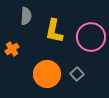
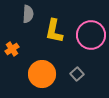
gray semicircle: moved 2 px right, 2 px up
pink circle: moved 2 px up
orange circle: moved 5 px left
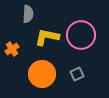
yellow L-shape: moved 7 px left, 6 px down; rotated 90 degrees clockwise
pink circle: moved 10 px left
gray square: rotated 16 degrees clockwise
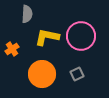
gray semicircle: moved 1 px left
pink circle: moved 1 px down
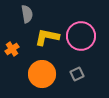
gray semicircle: rotated 12 degrees counterclockwise
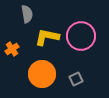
gray square: moved 1 px left, 5 px down
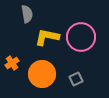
pink circle: moved 1 px down
orange cross: moved 14 px down
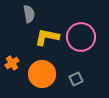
gray semicircle: moved 2 px right
